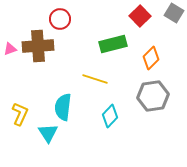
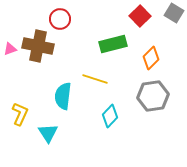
brown cross: rotated 16 degrees clockwise
cyan semicircle: moved 11 px up
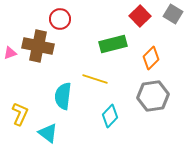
gray square: moved 1 px left, 1 px down
pink triangle: moved 4 px down
cyan triangle: rotated 20 degrees counterclockwise
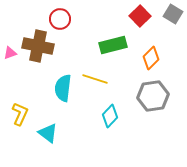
green rectangle: moved 1 px down
cyan semicircle: moved 8 px up
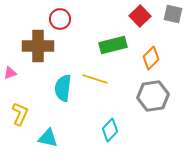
gray square: rotated 18 degrees counterclockwise
brown cross: rotated 12 degrees counterclockwise
pink triangle: moved 20 px down
cyan diamond: moved 14 px down
cyan triangle: moved 5 px down; rotated 25 degrees counterclockwise
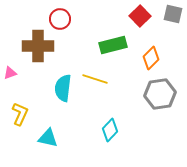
gray hexagon: moved 7 px right, 2 px up
